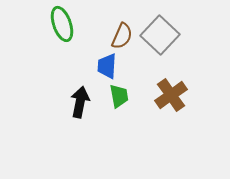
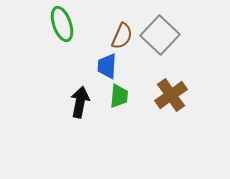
green trapezoid: rotated 15 degrees clockwise
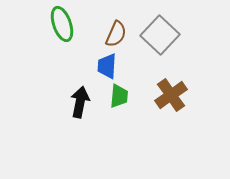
brown semicircle: moved 6 px left, 2 px up
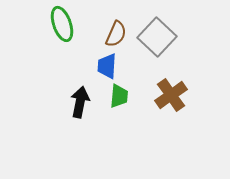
gray square: moved 3 px left, 2 px down
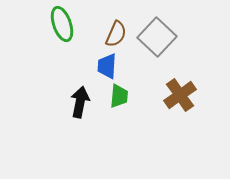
brown cross: moved 9 px right
